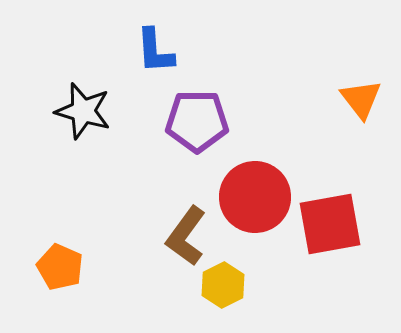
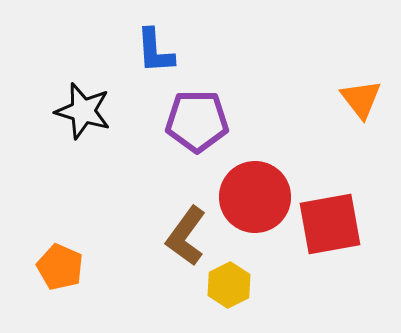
yellow hexagon: moved 6 px right
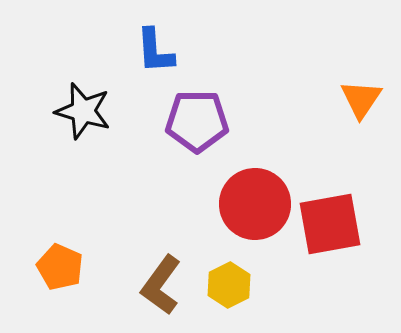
orange triangle: rotated 12 degrees clockwise
red circle: moved 7 px down
brown L-shape: moved 25 px left, 49 px down
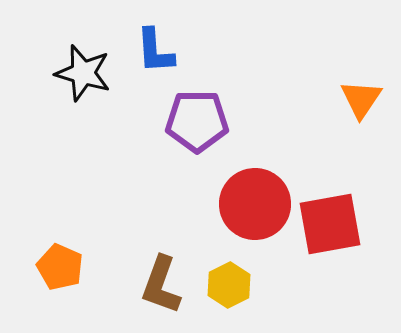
black star: moved 38 px up
brown L-shape: rotated 16 degrees counterclockwise
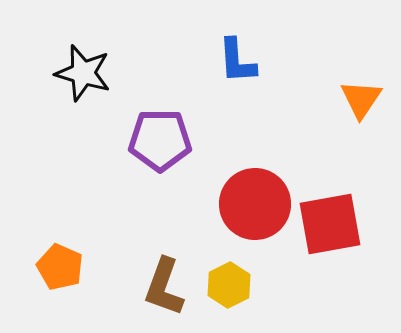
blue L-shape: moved 82 px right, 10 px down
purple pentagon: moved 37 px left, 19 px down
brown L-shape: moved 3 px right, 2 px down
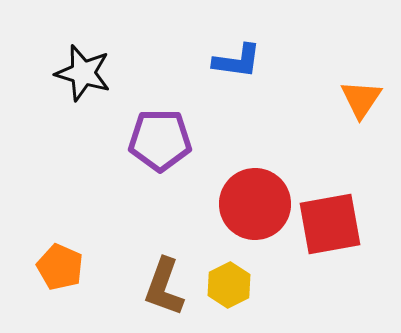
blue L-shape: rotated 78 degrees counterclockwise
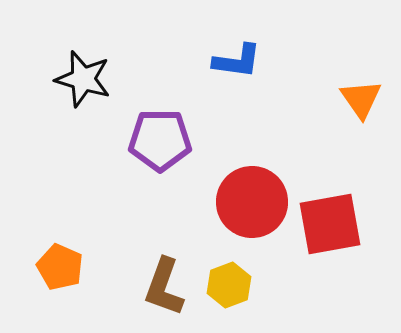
black star: moved 6 px down
orange triangle: rotated 9 degrees counterclockwise
red circle: moved 3 px left, 2 px up
yellow hexagon: rotated 6 degrees clockwise
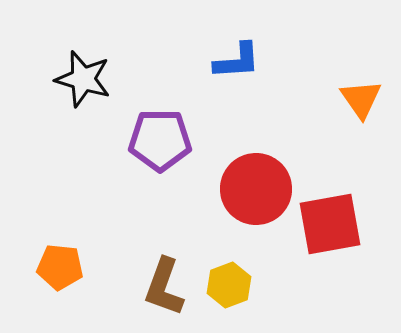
blue L-shape: rotated 12 degrees counterclockwise
red circle: moved 4 px right, 13 px up
orange pentagon: rotated 18 degrees counterclockwise
